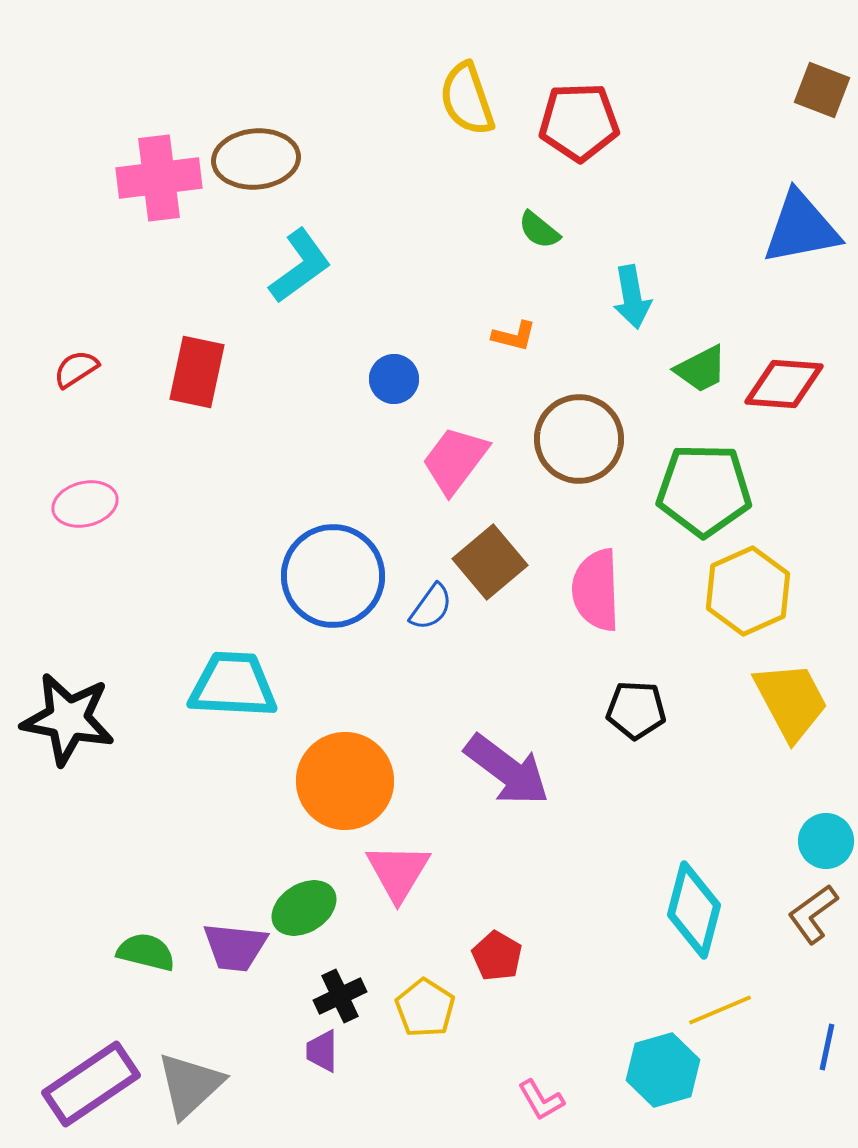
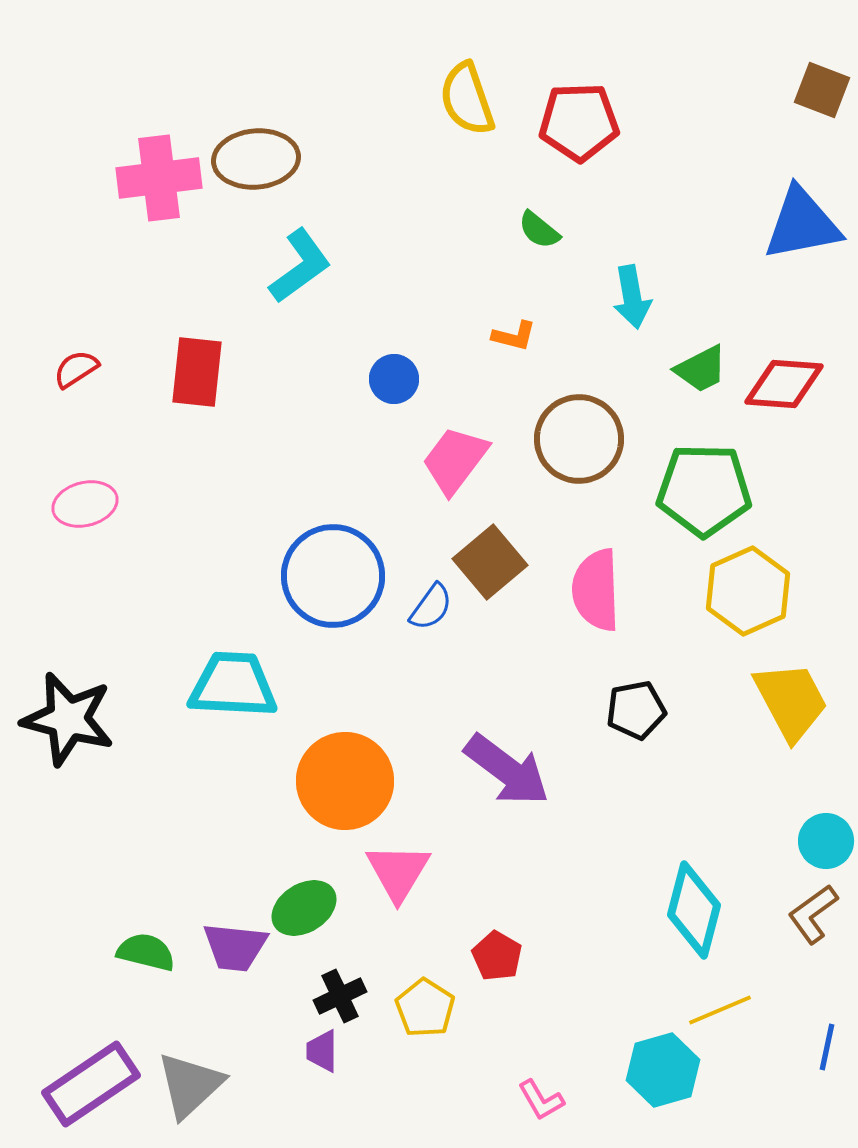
blue triangle at (801, 228): moved 1 px right, 4 px up
red rectangle at (197, 372): rotated 6 degrees counterclockwise
black pentagon at (636, 710): rotated 14 degrees counterclockwise
black star at (68, 719): rotated 4 degrees clockwise
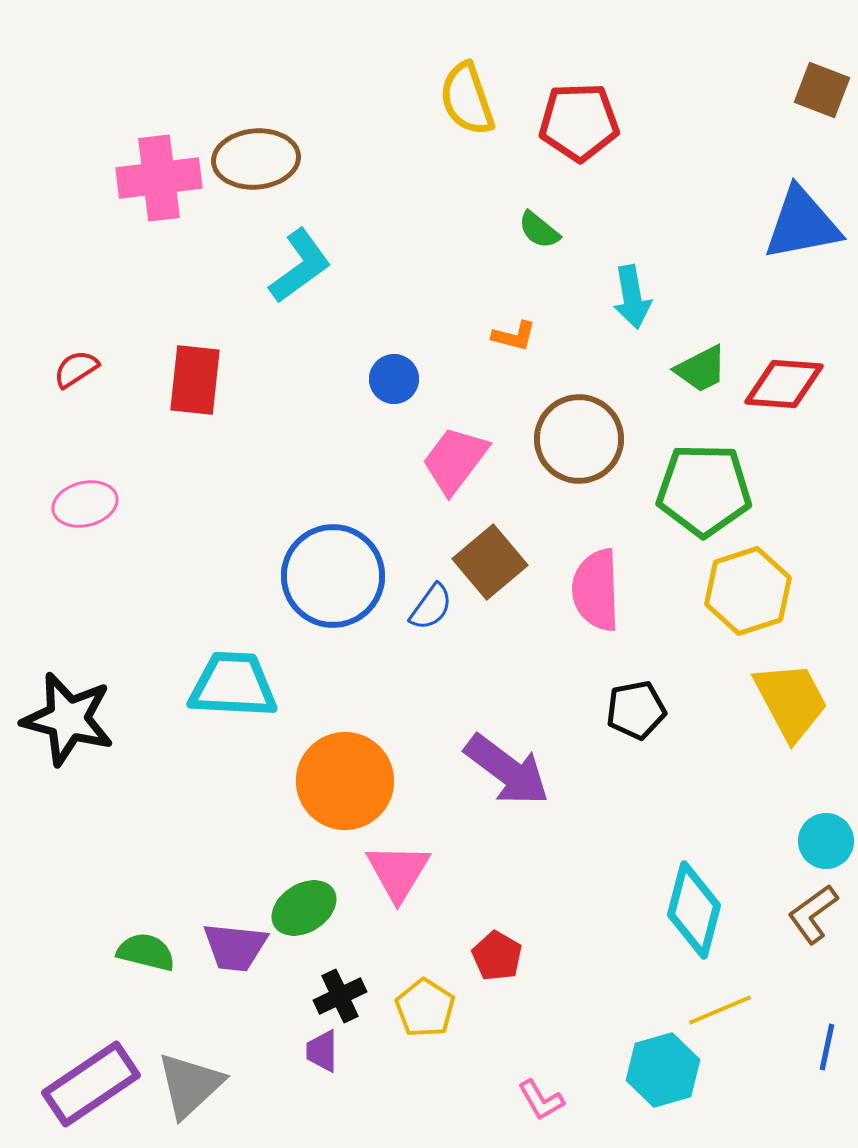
red rectangle at (197, 372): moved 2 px left, 8 px down
yellow hexagon at (748, 591): rotated 6 degrees clockwise
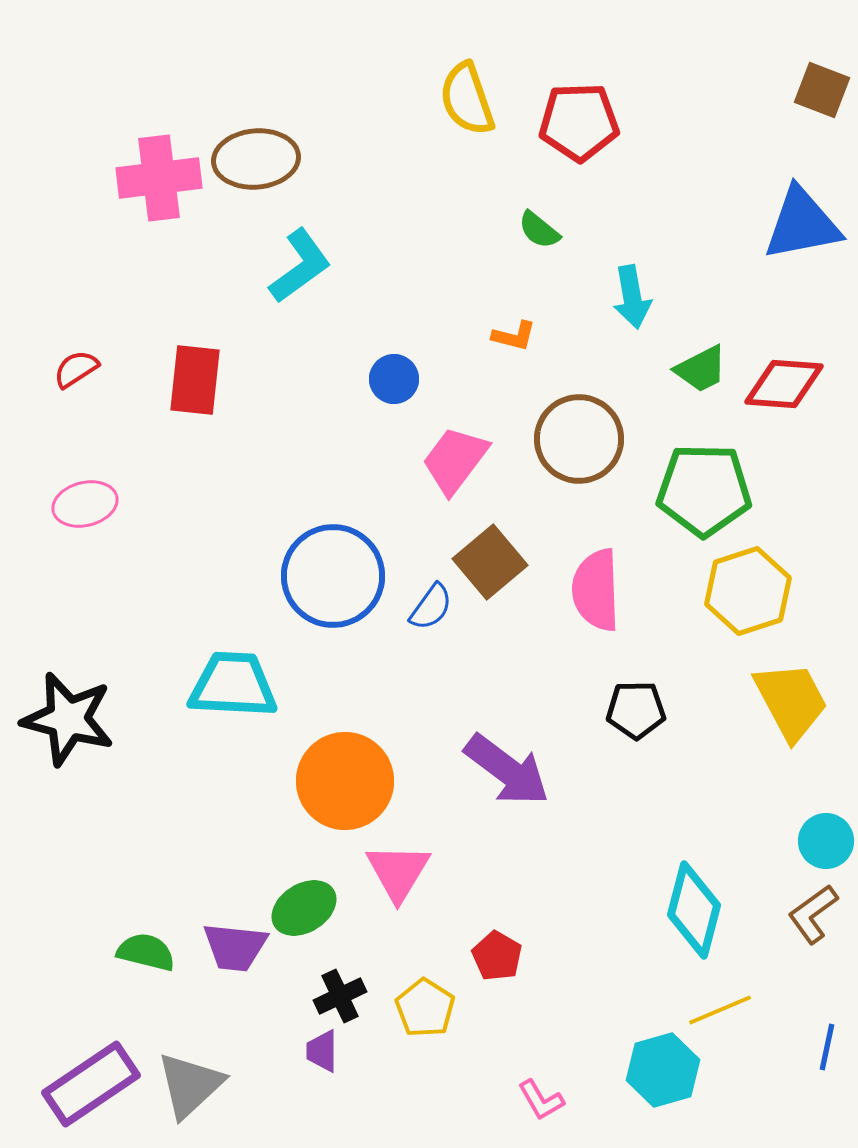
black pentagon at (636, 710): rotated 10 degrees clockwise
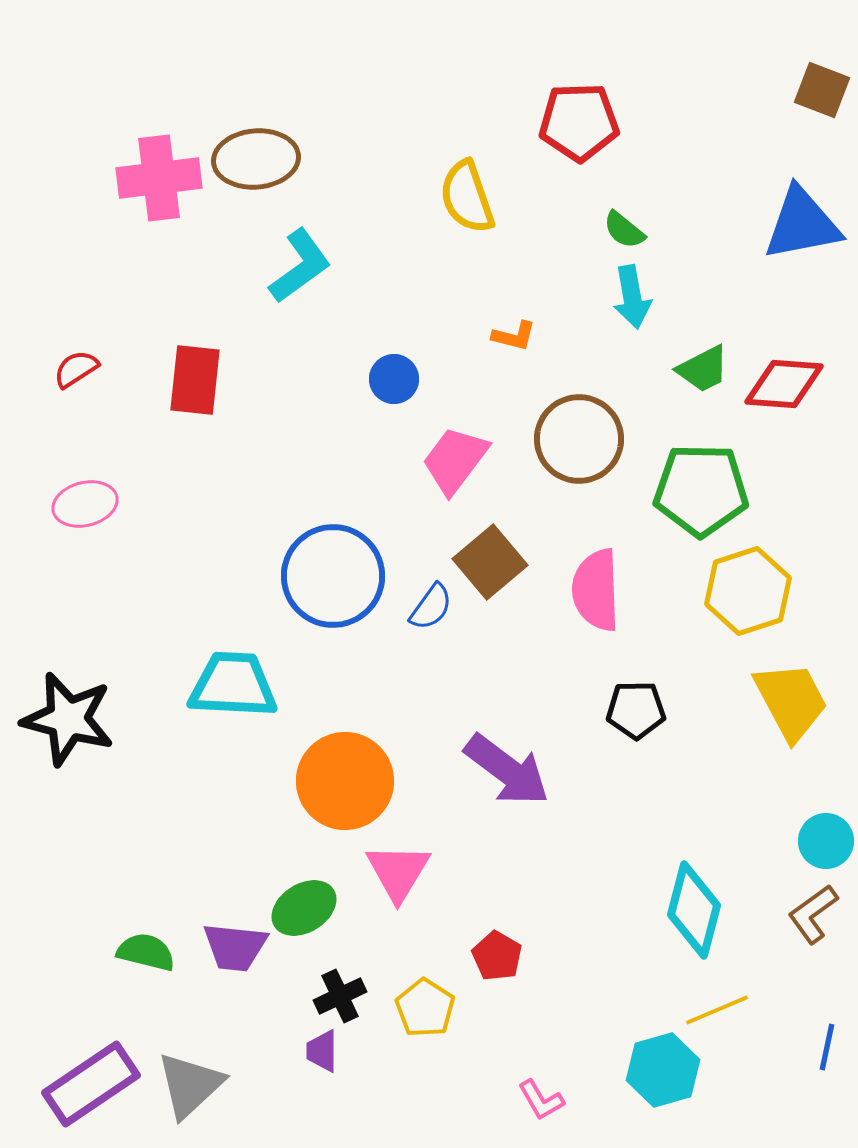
yellow semicircle at (467, 99): moved 98 px down
green semicircle at (539, 230): moved 85 px right
green trapezoid at (701, 369): moved 2 px right
green pentagon at (704, 490): moved 3 px left
yellow line at (720, 1010): moved 3 px left
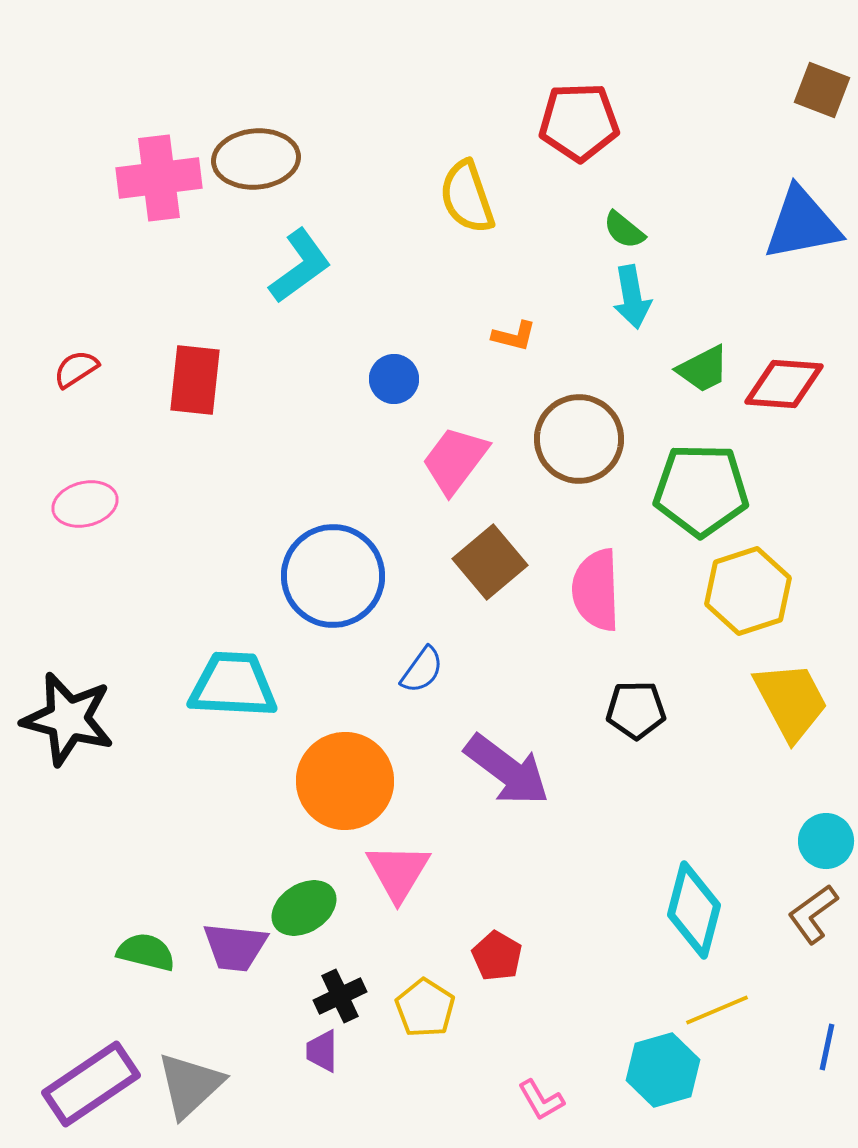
blue semicircle at (431, 607): moved 9 px left, 63 px down
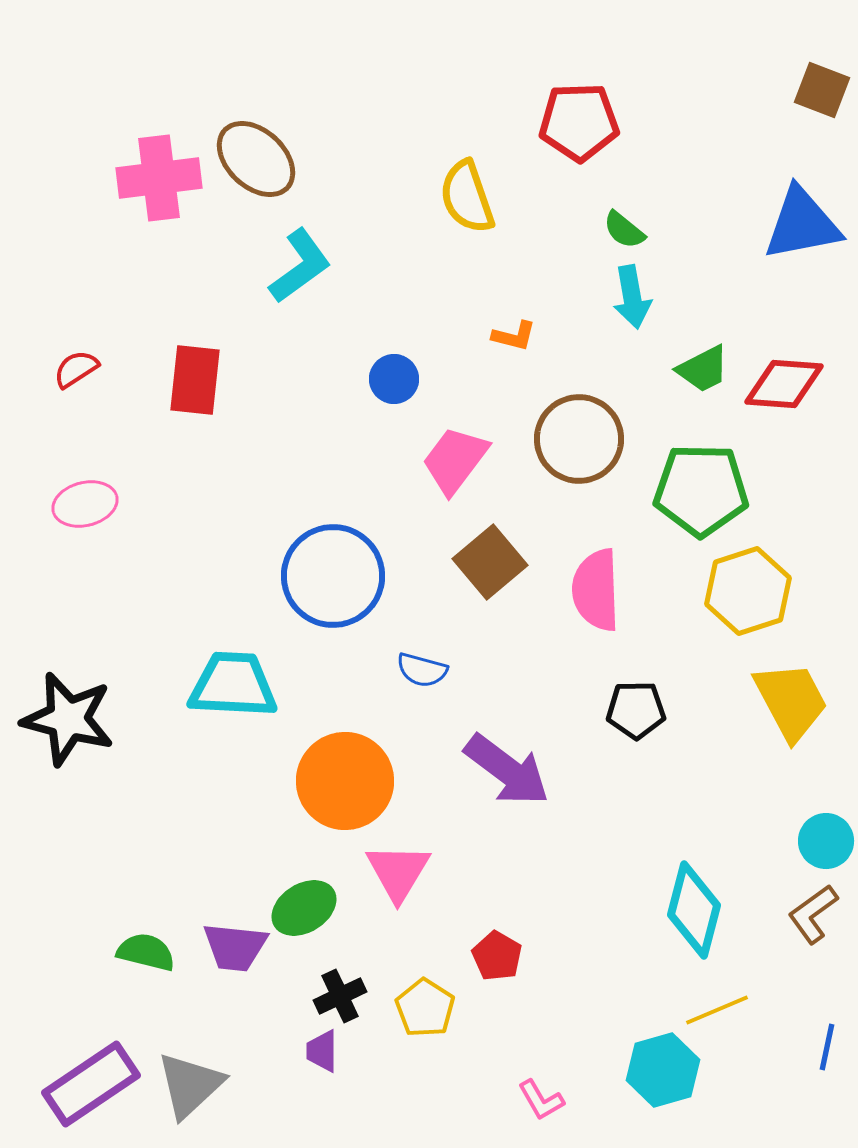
brown ellipse at (256, 159): rotated 48 degrees clockwise
blue semicircle at (422, 670): rotated 69 degrees clockwise
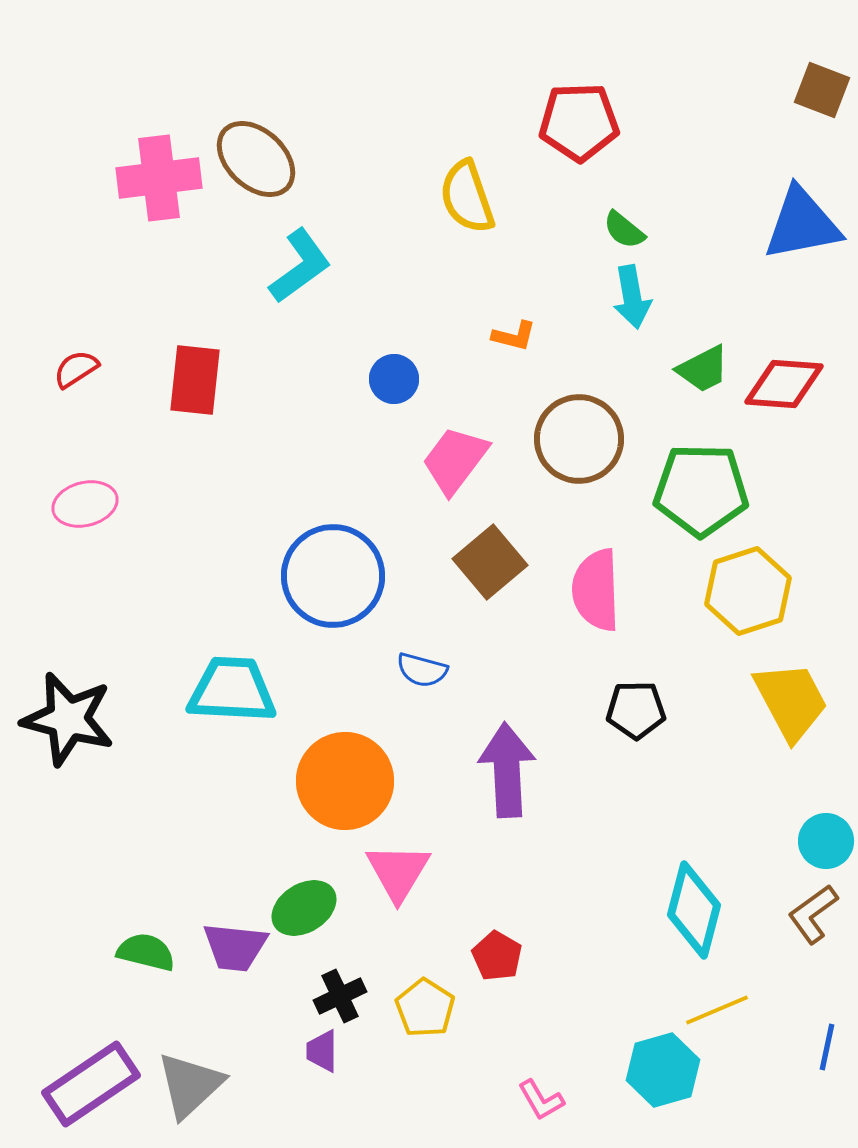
cyan trapezoid at (233, 685): moved 1 px left, 5 px down
purple arrow at (507, 770): rotated 130 degrees counterclockwise
